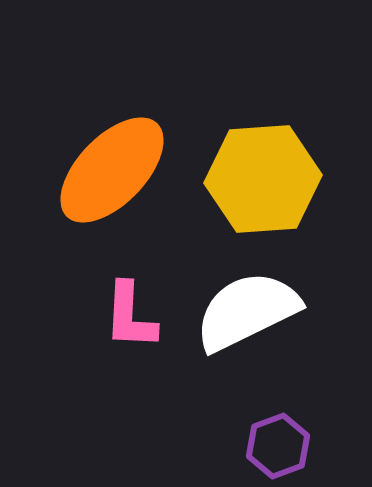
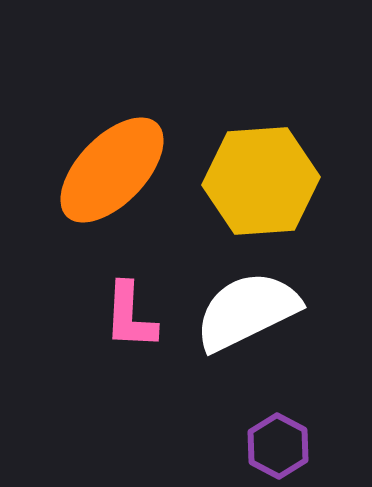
yellow hexagon: moved 2 px left, 2 px down
purple hexagon: rotated 12 degrees counterclockwise
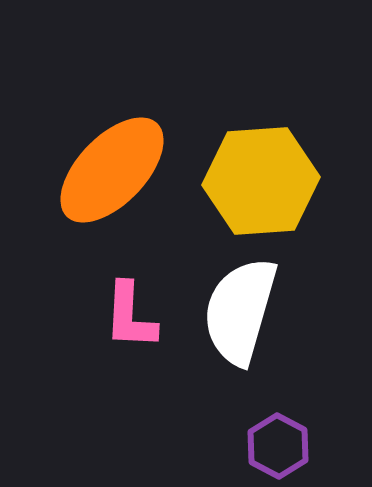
white semicircle: moved 7 px left; rotated 48 degrees counterclockwise
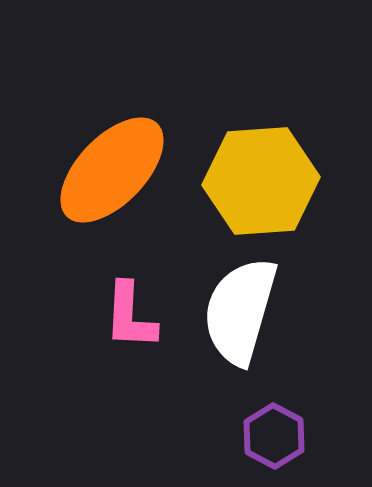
purple hexagon: moved 4 px left, 10 px up
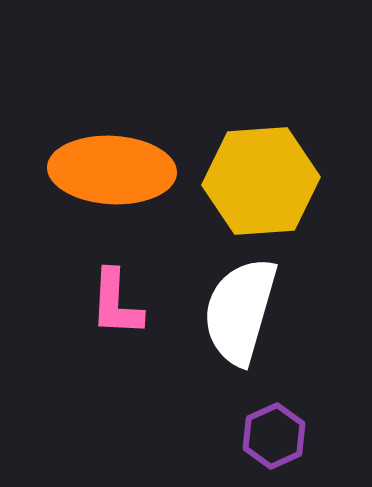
orange ellipse: rotated 49 degrees clockwise
pink L-shape: moved 14 px left, 13 px up
purple hexagon: rotated 8 degrees clockwise
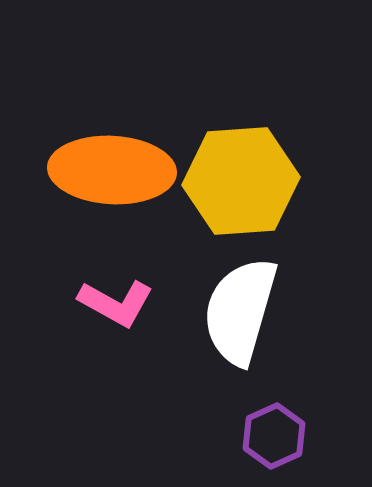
yellow hexagon: moved 20 px left
pink L-shape: rotated 64 degrees counterclockwise
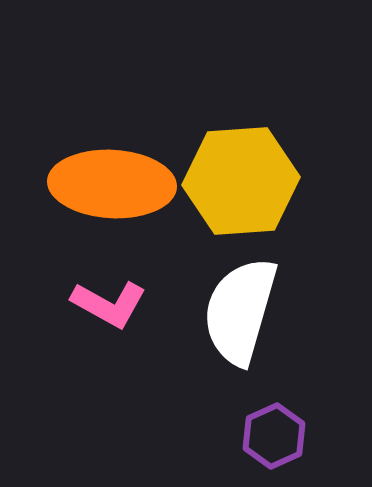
orange ellipse: moved 14 px down
pink L-shape: moved 7 px left, 1 px down
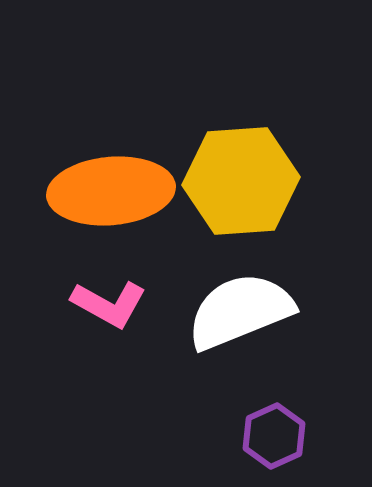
orange ellipse: moved 1 px left, 7 px down; rotated 8 degrees counterclockwise
white semicircle: rotated 52 degrees clockwise
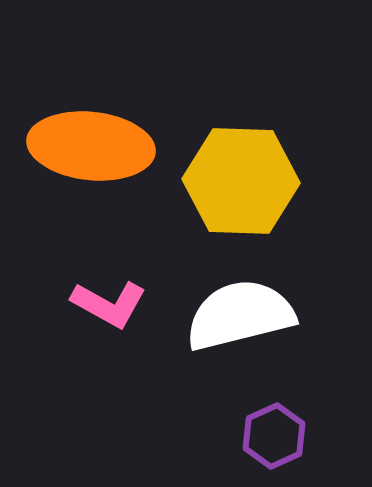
yellow hexagon: rotated 6 degrees clockwise
orange ellipse: moved 20 px left, 45 px up; rotated 11 degrees clockwise
white semicircle: moved 4 px down; rotated 8 degrees clockwise
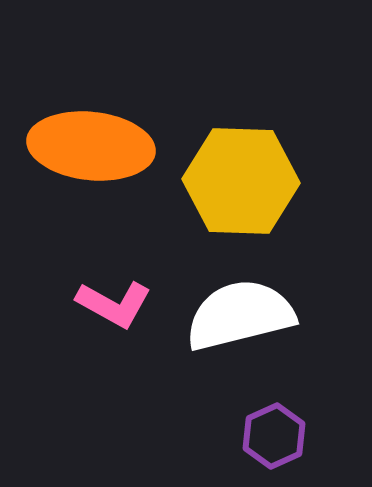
pink L-shape: moved 5 px right
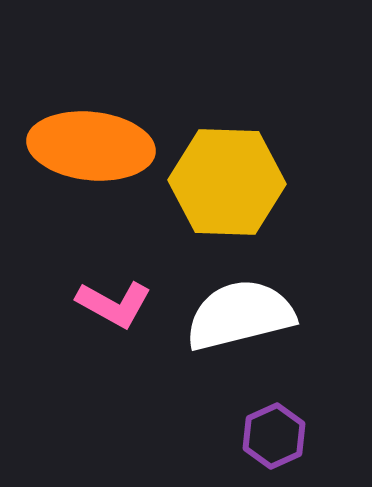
yellow hexagon: moved 14 px left, 1 px down
